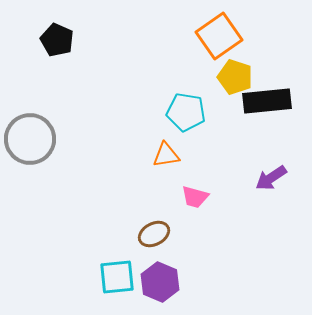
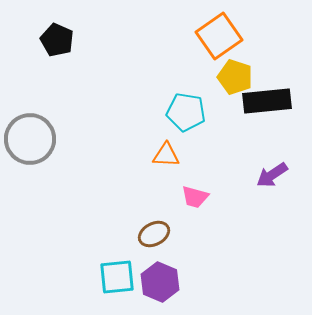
orange triangle: rotated 12 degrees clockwise
purple arrow: moved 1 px right, 3 px up
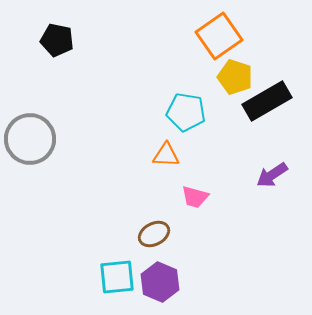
black pentagon: rotated 12 degrees counterclockwise
black rectangle: rotated 24 degrees counterclockwise
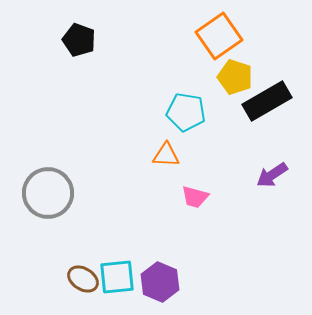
black pentagon: moved 22 px right; rotated 8 degrees clockwise
gray circle: moved 18 px right, 54 px down
brown ellipse: moved 71 px left, 45 px down; rotated 60 degrees clockwise
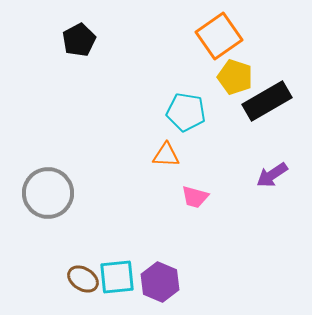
black pentagon: rotated 24 degrees clockwise
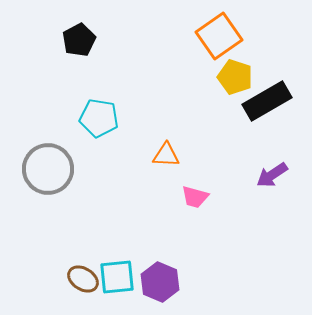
cyan pentagon: moved 87 px left, 6 px down
gray circle: moved 24 px up
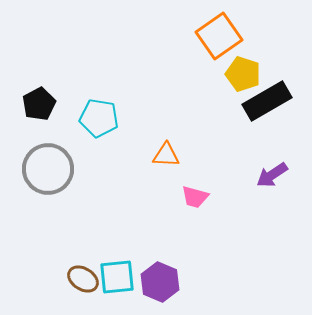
black pentagon: moved 40 px left, 64 px down
yellow pentagon: moved 8 px right, 3 px up
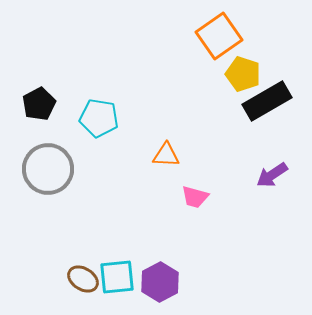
purple hexagon: rotated 9 degrees clockwise
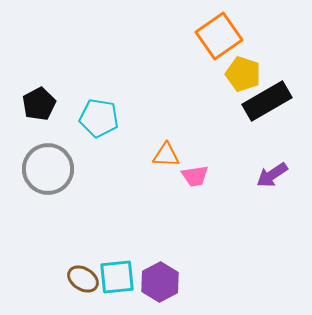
pink trapezoid: moved 21 px up; rotated 24 degrees counterclockwise
